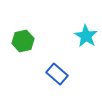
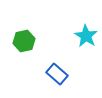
green hexagon: moved 1 px right
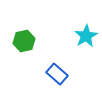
cyan star: rotated 10 degrees clockwise
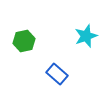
cyan star: rotated 10 degrees clockwise
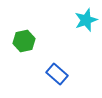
cyan star: moved 16 px up
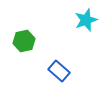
blue rectangle: moved 2 px right, 3 px up
